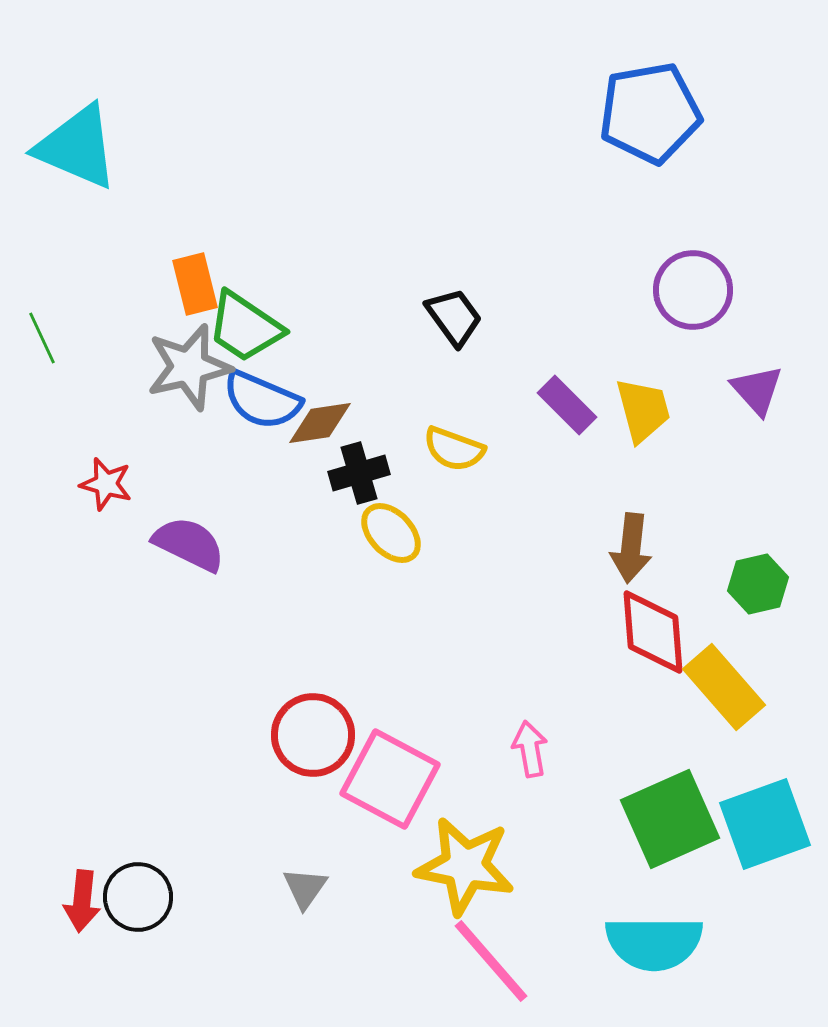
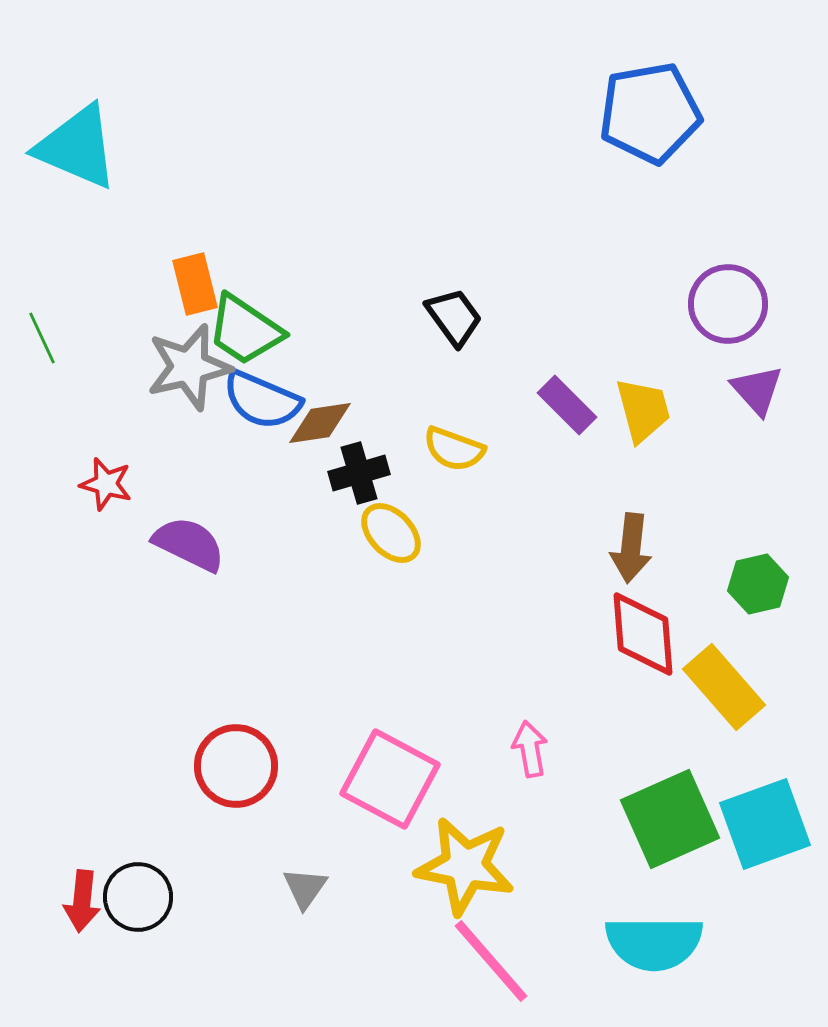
purple circle: moved 35 px right, 14 px down
green trapezoid: moved 3 px down
red diamond: moved 10 px left, 2 px down
red circle: moved 77 px left, 31 px down
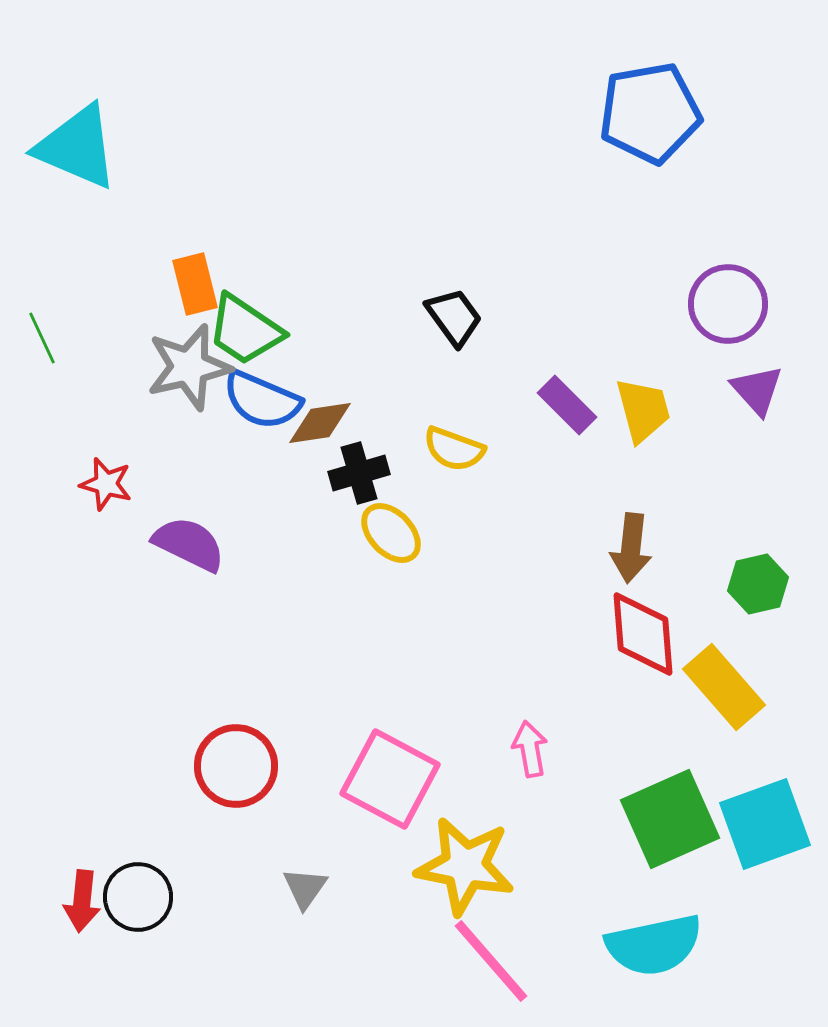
cyan semicircle: moved 2 px down; rotated 12 degrees counterclockwise
